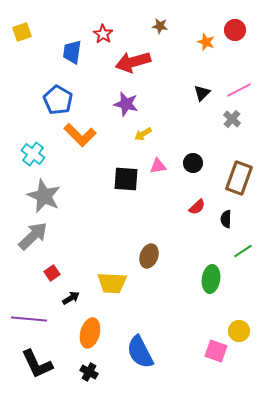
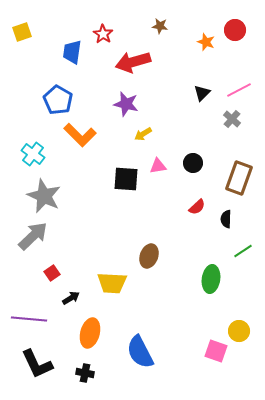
black cross: moved 4 px left, 1 px down; rotated 18 degrees counterclockwise
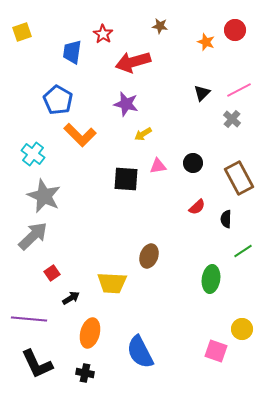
brown rectangle: rotated 48 degrees counterclockwise
yellow circle: moved 3 px right, 2 px up
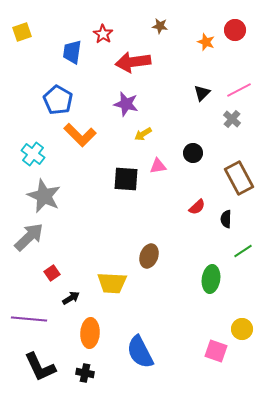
red arrow: rotated 8 degrees clockwise
black circle: moved 10 px up
gray arrow: moved 4 px left, 1 px down
orange ellipse: rotated 12 degrees counterclockwise
black L-shape: moved 3 px right, 3 px down
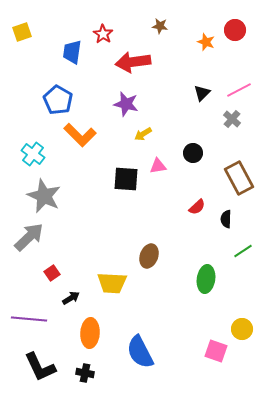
green ellipse: moved 5 px left
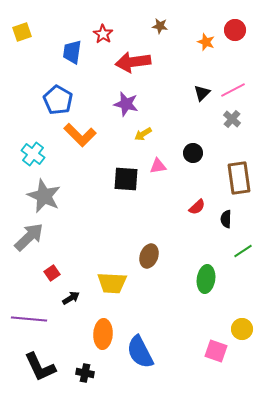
pink line: moved 6 px left
brown rectangle: rotated 20 degrees clockwise
orange ellipse: moved 13 px right, 1 px down
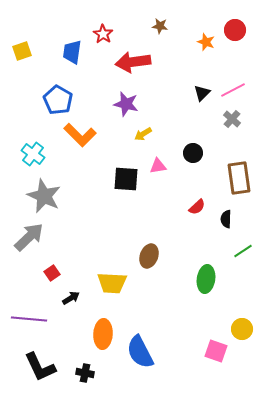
yellow square: moved 19 px down
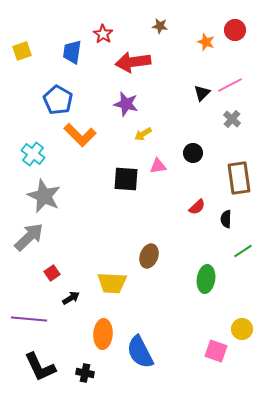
pink line: moved 3 px left, 5 px up
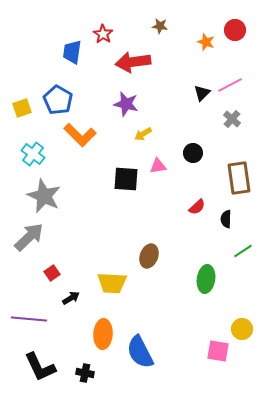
yellow square: moved 57 px down
pink square: moved 2 px right; rotated 10 degrees counterclockwise
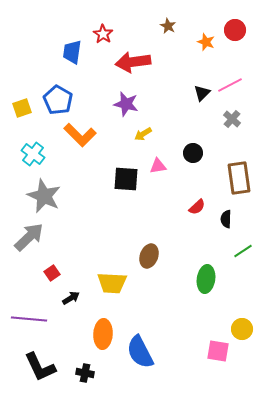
brown star: moved 8 px right; rotated 21 degrees clockwise
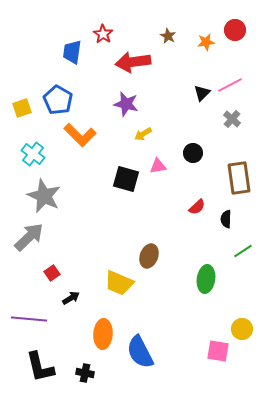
brown star: moved 10 px down
orange star: rotated 30 degrees counterclockwise
black square: rotated 12 degrees clockwise
yellow trapezoid: moved 7 px right; rotated 20 degrees clockwise
black L-shape: rotated 12 degrees clockwise
